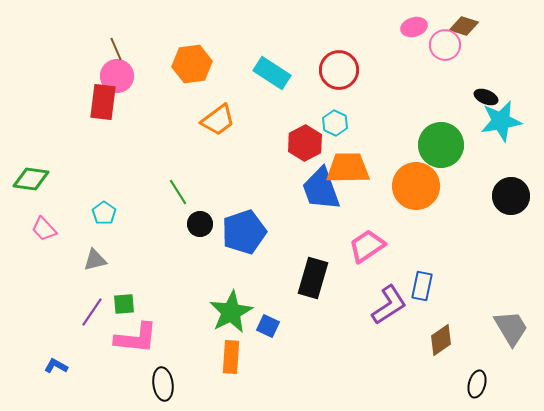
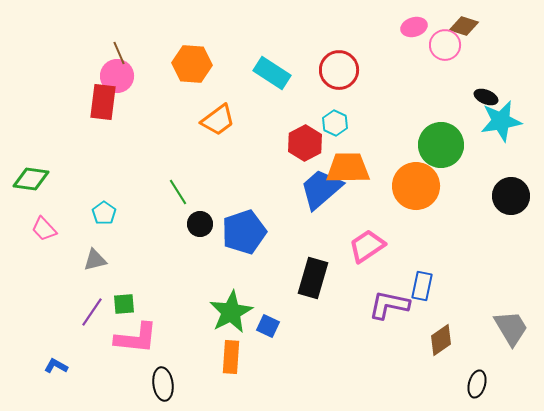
brown line at (116, 49): moved 3 px right, 4 px down
orange hexagon at (192, 64): rotated 12 degrees clockwise
blue trapezoid at (321, 189): rotated 69 degrees clockwise
purple L-shape at (389, 305): rotated 135 degrees counterclockwise
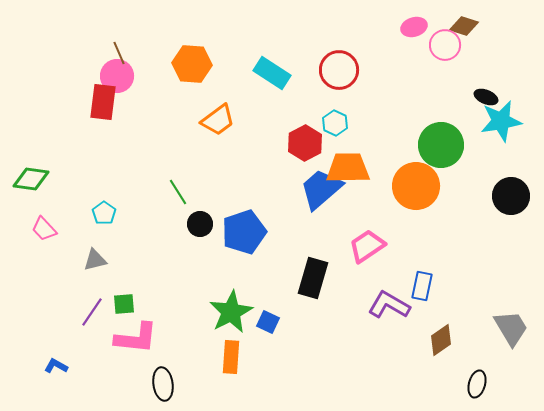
purple L-shape at (389, 305): rotated 18 degrees clockwise
blue square at (268, 326): moved 4 px up
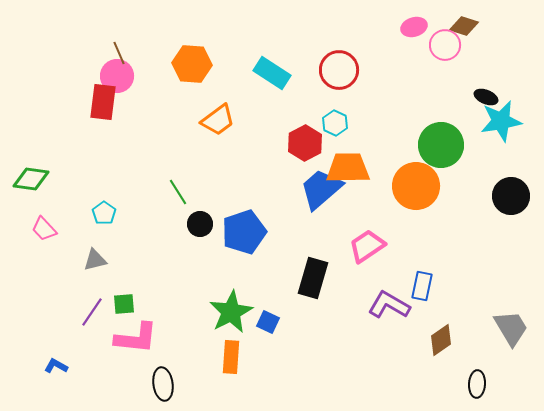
black ellipse at (477, 384): rotated 12 degrees counterclockwise
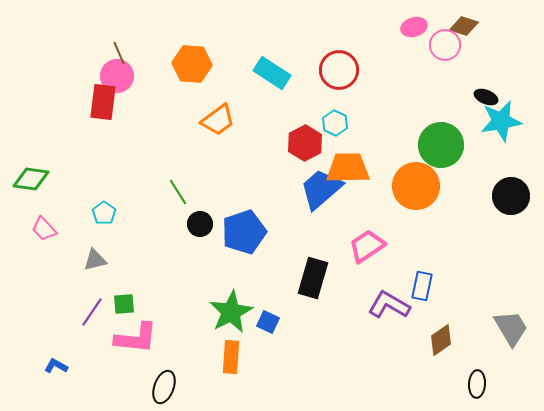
black ellipse at (163, 384): moved 1 px right, 3 px down; rotated 28 degrees clockwise
